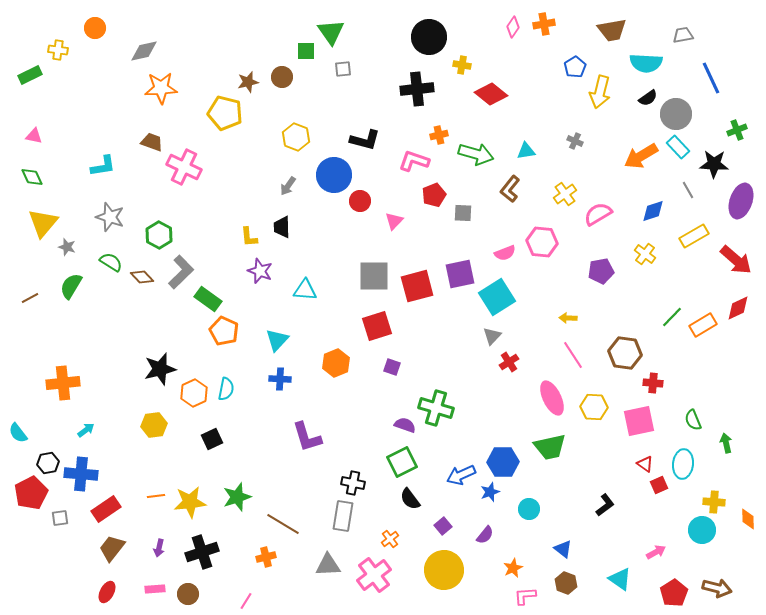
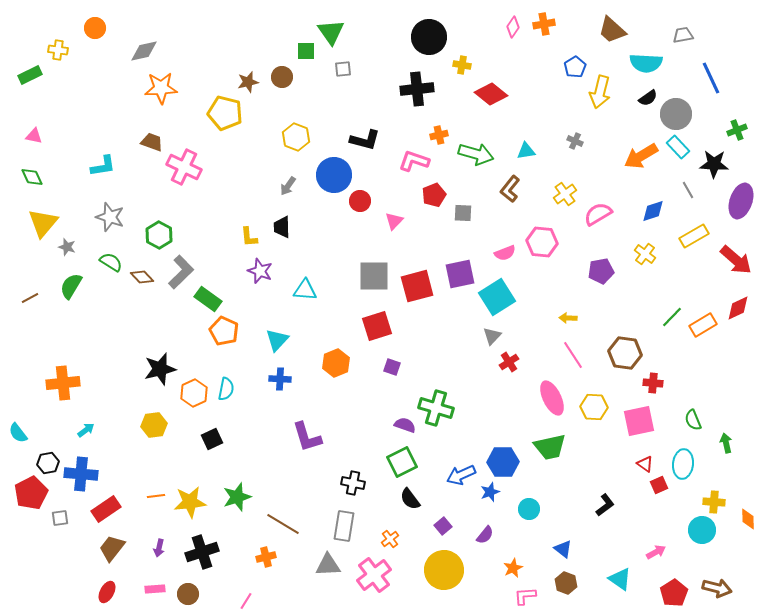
brown trapezoid at (612, 30): rotated 52 degrees clockwise
gray rectangle at (343, 516): moved 1 px right, 10 px down
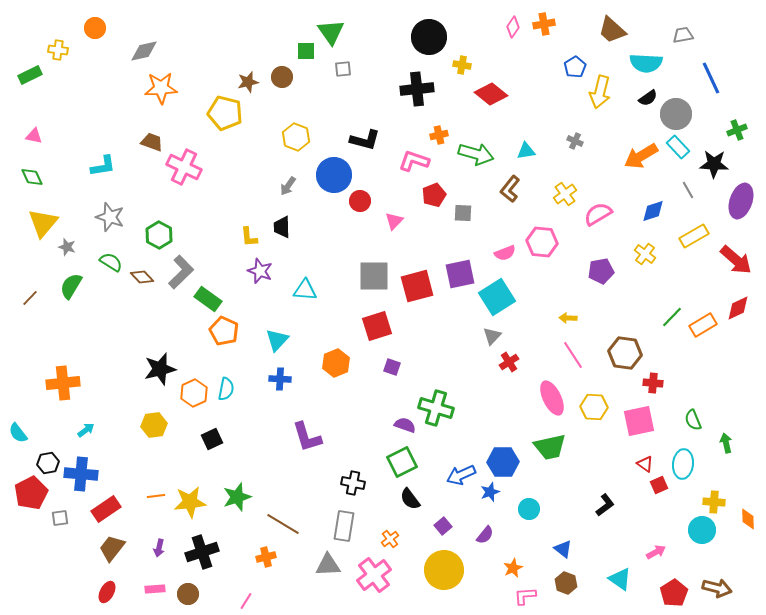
brown line at (30, 298): rotated 18 degrees counterclockwise
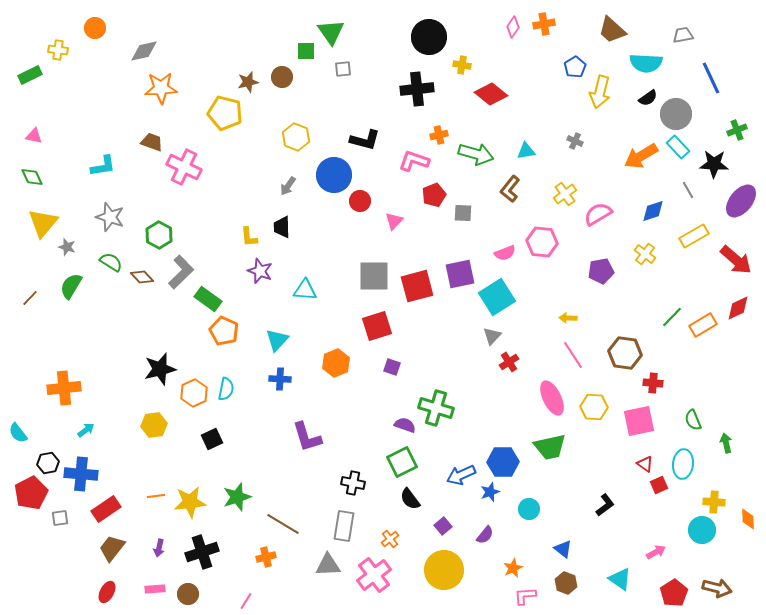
purple ellipse at (741, 201): rotated 20 degrees clockwise
orange cross at (63, 383): moved 1 px right, 5 px down
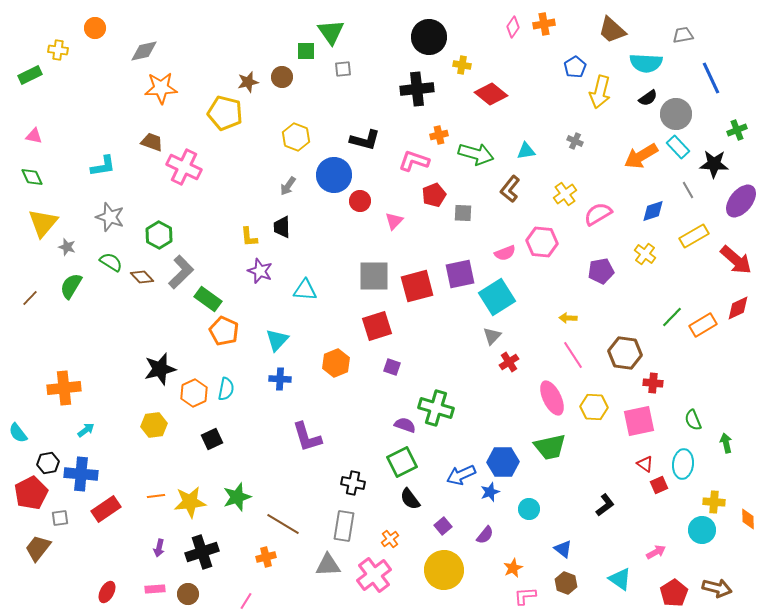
brown trapezoid at (112, 548): moved 74 px left
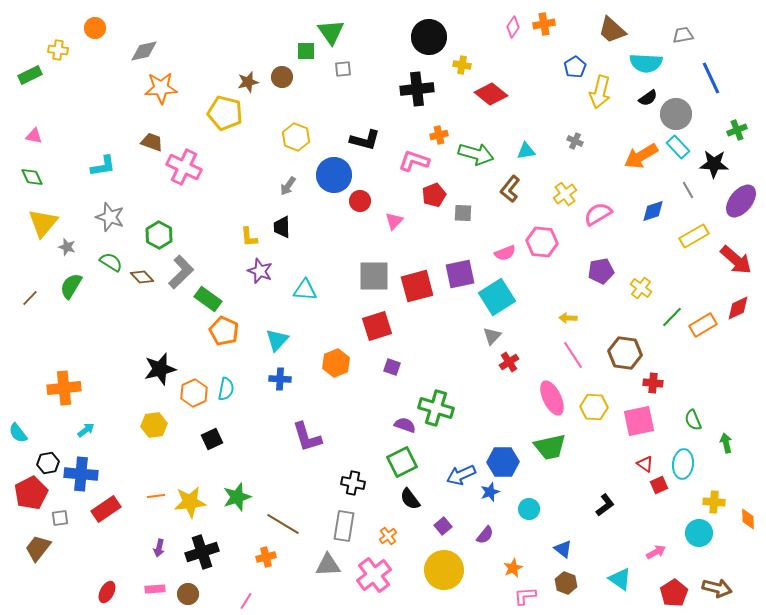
yellow cross at (645, 254): moved 4 px left, 34 px down
cyan circle at (702, 530): moved 3 px left, 3 px down
orange cross at (390, 539): moved 2 px left, 3 px up
